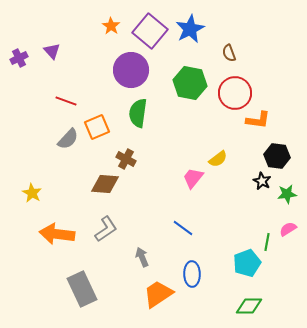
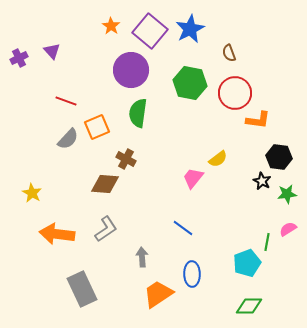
black hexagon: moved 2 px right, 1 px down
gray arrow: rotated 18 degrees clockwise
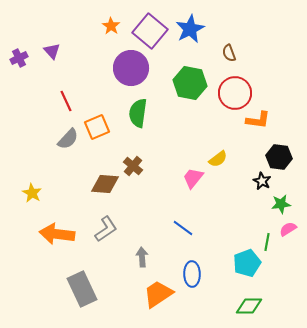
purple circle: moved 2 px up
red line: rotated 45 degrees clockwise
brown cross: moved 7 px right, 7 px down; rotated 12 degrees clockwise
green star: moved 6 px left, 10 px down
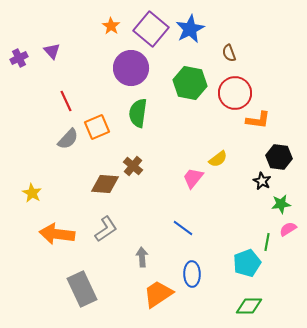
purple square: moved 1 px right, 2 px up
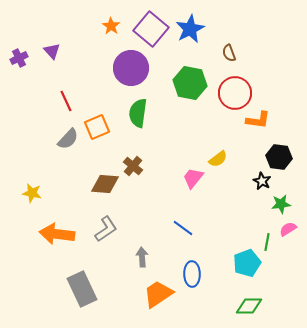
yellow star: rotated 18 degrees counterclockwise
